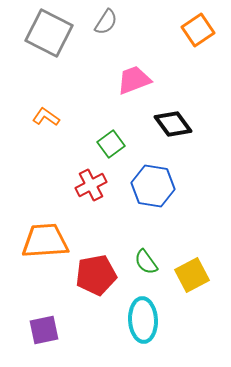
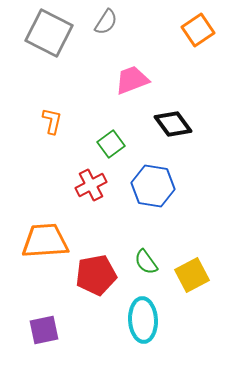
pink trapezoid: moved 2 px left
orange L-shape: moved 6 px right, 4 px down; rotated 68 degrees clockwise
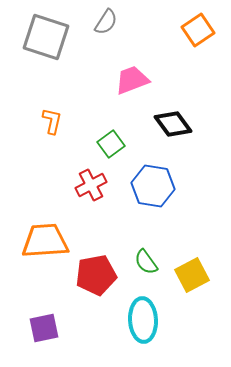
gray square: moved 3 px left, 4 px down; rotated 9 degrees counterclockwise
purple square: moved 2 px up
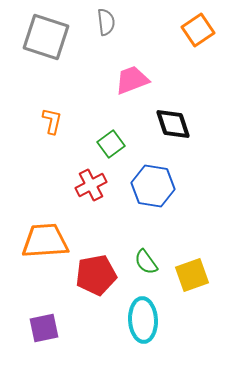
gray semicircle: rotated 40 degrees counterclockwise
black diamond: rotated 18 degrees clockwise
yellow square: rotated 8 degrees clockwise
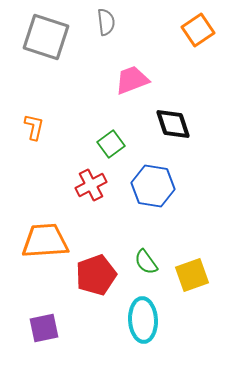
orange L-shape: moved 18 px left, 6 px down
red pentagon: rotated 9 degrees counterclockwise
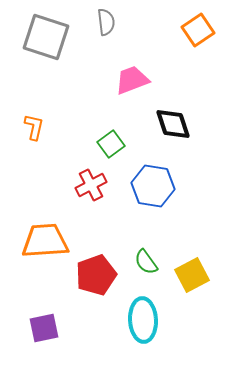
yellow square: rotated 8 degrees counterclockwise
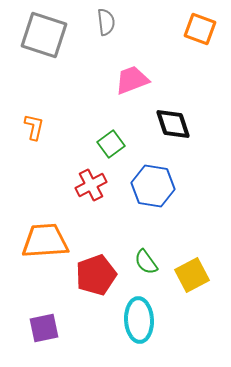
orange square: moved 2 px right, 1 px up; rotated 36 degrees counterclockwise
gray square: moved 2 px left, 2 px up
cyan ellipse: moved 4 px left
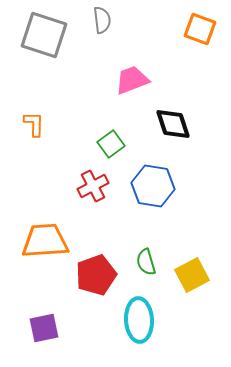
gray semicircle: moved 4 px left, 2 px up
orange L-shape: moved 3 px up; rotated 12 degrees counterclockwise
red cross: moved 2 px right, 1 px down
green semicircle: rotated 20 degrees clockwise
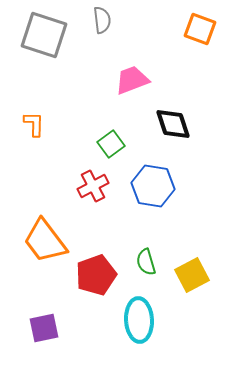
orange trapezoid: rotated 123 degrees counterclockwise
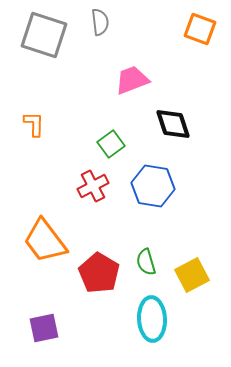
gray semicircle: moved 2 px left, 2 px down
red pentagon: moved 3 px right, 2 px up; rotated 21 degrees counterclockwise
cyan ellipse: moved 13 px right, 1 px up
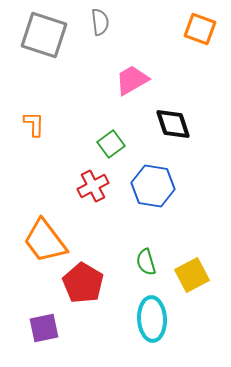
pink trapezoid: rotated 9 degrees counterclockwise
red pentagon: moved 16 px left, 10 px down
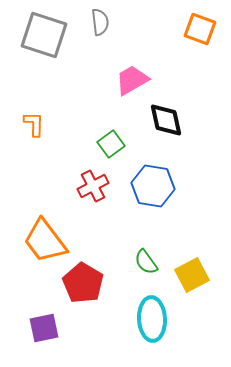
black diamond: moved 7 px left, 4 px up; rotated 6 degrees clockwise
green semicircle: rotated 20 degrees counterclockwise
